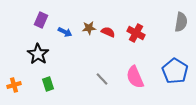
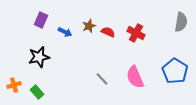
brown star: moved 2 px up; rotated 16 degrees counterclockwise
black star: moved 1 px right, 3 px down; rotated 25 degrees clockwise
green rectangle: moved 11 px left, 8 px down; rotated 24 degrees counterclockwise
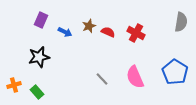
blue pentagon: moved 1 px down
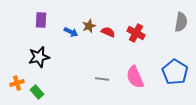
purple rectangle: rotated 21 degrees counterclockwise
blue arrow: moved 6 px right
gray line: rotated 40 degrees counterclockwise
orange cross: moved 3 px right, 2 px up
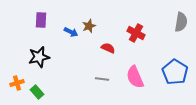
red semicircle: moved 16 px down
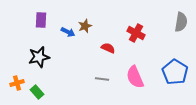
brown star: moved 4 px left
blue arrow: moved 3 px left
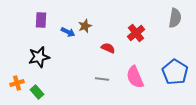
gray semicircle: moved 6 px left, 4 px up
red cross: rotated 24 degrees clockwise
